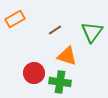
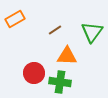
orange triangle: rotated 15 degrees counterclockwise
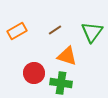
orange rectangle: moved 2 px right, 12 px down
orange triangle: rotated 15 degrees clockwise
green cross: moved 1 px right, 1 px down
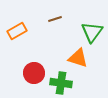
brown line: moved 11 px up; rotated 16 degrees clockwise
orange triangle: moved 11 px right, 2 px down
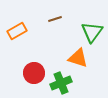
green cross: rotated 30 degrees counterclockwise
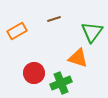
brown line: moved 1 px left
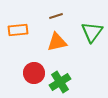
brown line: moved 2 px right, 3 px up
orange rectangle: moved 1 px right, 1 px up; rotated 24 degrees clockwise
orange triangle: moved 21 px left, 16 px up; rotated 30 degrees counterclockwise
green cross: moved 1 px left, 1 px up; rotated 10 degrees counterclockwise
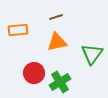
brown line: moved 1 px down
green triangle: moved 22 px down
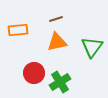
brown line: moved 2 px down
green triangle: moved 7 px up
